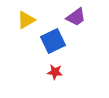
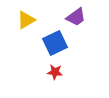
blue square: moved 2 px right, 2 px down
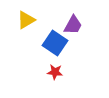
purple trapezoid: moved 3 px left, 8 px down; rotated 25 degrees counterclockwise
blue square: rotated 30 degrees counterclockwise
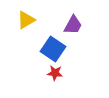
blue square: moved 2 px left, 6 px down
red star: moved 1 px down
